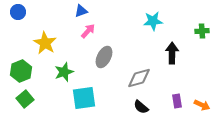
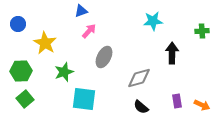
blue circle: moved 12 px down
pink arrow: moved 1 px right
green hexagon: rotated 20 degrees clockwise
cyan square: moved 1 px down; rotated 15 degrees clockwise
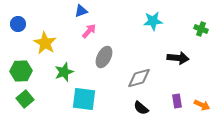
green cross: moved 1 px left, 2 px up; rotated 24 degrees clockwise
black arrow: moved 6 px right, 5 px down; rotated 95 degrees clockwise
black semicircle: moved 1 px down
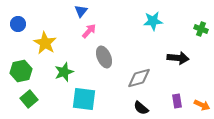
blue triangle: rotated 32 degrees counterclockwise
gray ellipse: rotated 50 degrees counterclockwise
green hexagon: rotated 10 degrees counterclockwise
green square: moved 4 px right
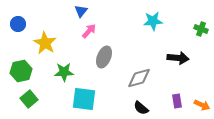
gray ellipse: rotated 45 degrees clockwise
green star: rotated 18 degrees clockwise
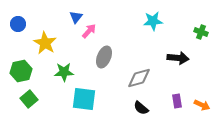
blue triangle: moved 5 px left, 6 px down
green cross: moved 3 px down
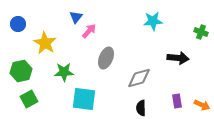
gray ellipse: moved 2 px right, 1 px down
green square: rotated 12 degrees clockwise
black semicircle: rotated 49 degrees clockwise
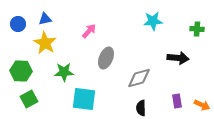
blue triangle: moved 31 px left, 2 px down; rotated 40 degrees clockwise
green cross: moved 4 px left, 3 px up; rotated 16 degrees counterclockwise
green hexagon: rotated 15 degrees clockwise
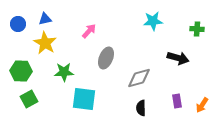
black arrow: rotated 10 degrees clockwise
orange arrow: rotated 98 degrees clockwise
